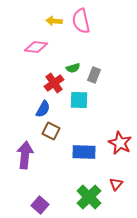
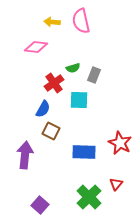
yellow arrow: moved 2 px left, 1 px down
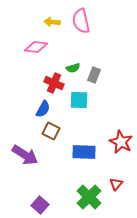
red cross: rotated 30 degrees counterclockwise
red star: moved 1 px right, 1 px up
purple arrow: rotated 116 degrees clockwise
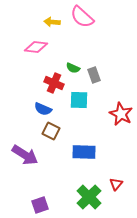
pink semicircle: moved 1 px right, 4 px up; rotated 35 degrees counterclockwise
green semicircle: rotated 40 degrees clockwise
gray rectangle: rotated 42 degrees counterclockwise
blue semicircle: rotated 84 degrees clockwise
red star: moved 28 px up
purple square: rotated 30 degrees clockwise
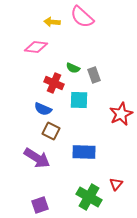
red star: rotated 20 degrees clockwise
purple arrow: moved 12 px right, 3 px down
green cross: rotated 15 degrees counterclockwise
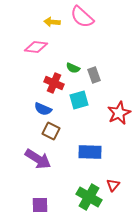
cyan square: rotated 18 degrees counterclockwise
red star: moved 2 px left, 1 px up
blue rectangle: moved 6 px right
purple arrow: moved 1 px right, 1 px down
red triangle: moved 3 px left, 1 px down
purple square: rotated 18 degrees clockwise
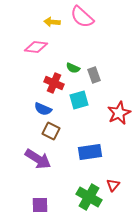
blue rectangle: rotated 10 degrees counterclockwise
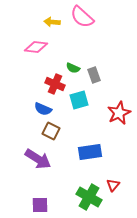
red cross: moved 1 px right, 1 px down
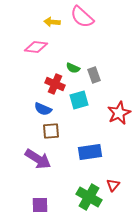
brown square: rotated 30 degrees counterclockwise
